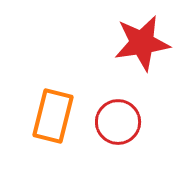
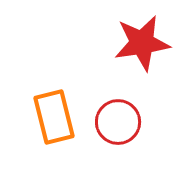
orange rectangle: moved 1 px right, 1 px down; rotated 28 degrees counterclockwise
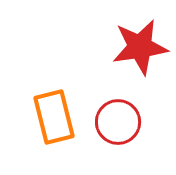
red star: moved 2 px left, 4 px down
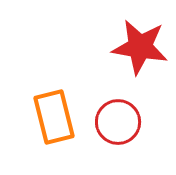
red star: rotated 18 degrees clockwise
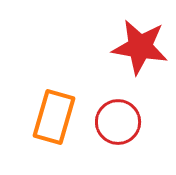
orange rectangle: rotated 30 degrees clockwise
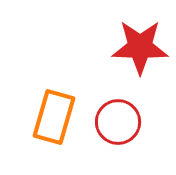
red star: rotated 8 degrees counterclockwise
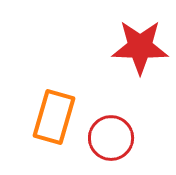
red circle: moved 7 px left, 16 px down
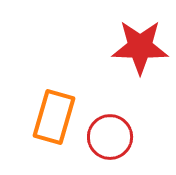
red circle: moved 1 px left, 1 px up
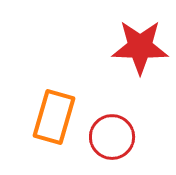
red circle: moved 2 px right
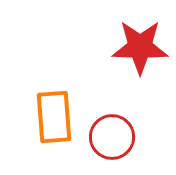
orange rectangle: rotated 20 degrees counterclockwise
